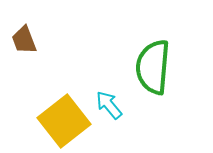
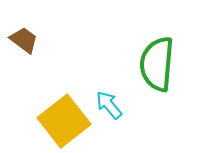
brown trapezoid: rotated 148 degrees clockwise
green semicircle: moved 4 px right, 3 px up
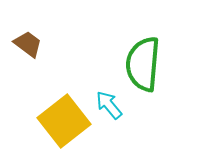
brown trapezoid: moved 4 px right, 4 px down
green semicircle: moved 14 px left
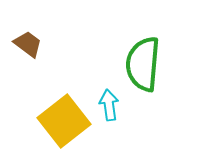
cyan arrow: rotated 32 degrees clockwise
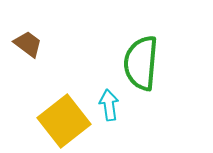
green semicircle: moved 2 px left, 1 px up
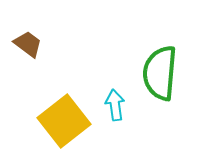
green semicircle: moved 19 px right, 10 px down
cyan arrow: moved 6 px right
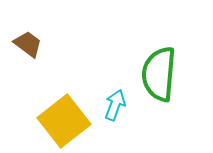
green semicircle: moved 1 px left, 1 px down
cyan arrow: rotated 28 degrees clockwise
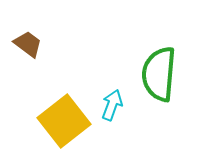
cyan arrow: moved 3 px left
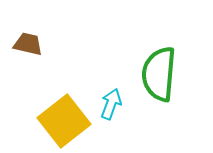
brown trapezoid: rotated 24 degrees counterclockwise
cyan arrow: moved 1 px left, 1 px up
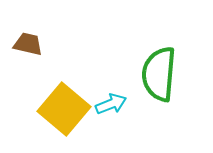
cyan arrow: rotated 48 degrees clockwise
yellow square: moved 12 px up; rotated 12 degrees counterclockwise
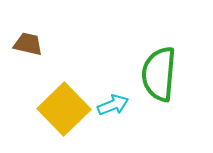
cyan arrow: moved 2 px right, 1 px down
yellow square: rotated 6 degrees clockwise
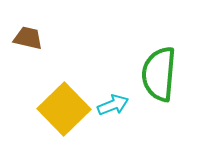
brown trapezoid: moved 6 px up
